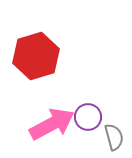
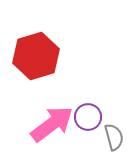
pink arrow: rotated 9 degrees counterclockwise
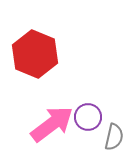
red hexagon: moved 1 px left, 2 px up; rotated 21 degrees counterclockwise
gray semicircle: rotated 28 degrees clockwise
